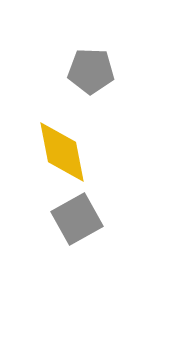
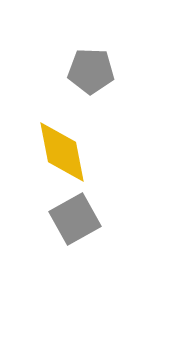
gray square: moved 2 px left
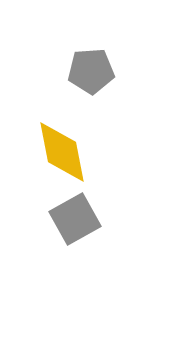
gray pentagon: rotated 6 degrees counterclockwise
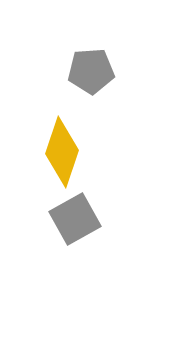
yellow diamond: rotated 30 degrees clockwise
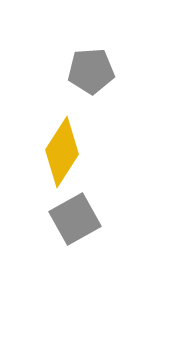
yellow diamond: rotated 14 degrees clockwise
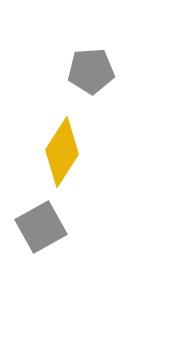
gray square: moved 34 px left, 8 px down
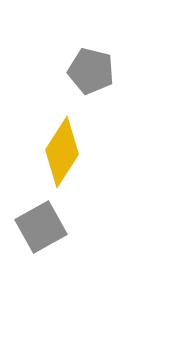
gray pentagon: rotated 18 degrees clockwise
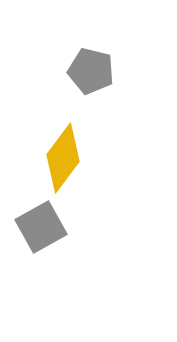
yellow diamond: moved 1 px right, 6 px down; rotated 4 degrees clockwise
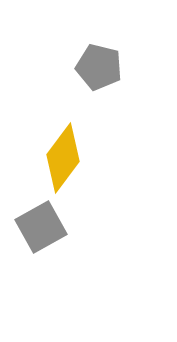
gray pentagon: moved 8 px right, 4 px up
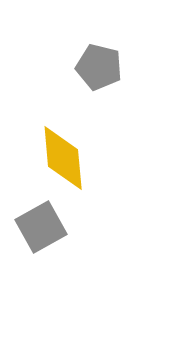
yellow diamond: rotated 42 degrees counterclockwise
